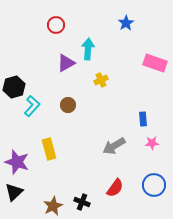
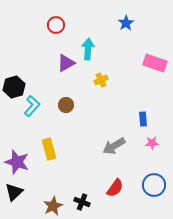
brown circle: moved 2 px left
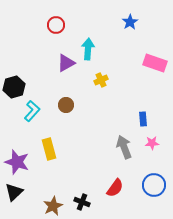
blue star: moved 4 px right, 1 px up
cyan L-shape: moved 5 px down
gray arrow: moved 10 px right, 1 px down; rotated 100 degrees clockwise
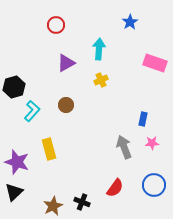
cyan arrow: moved 11 px right
blue rectangle: rotated 16 degrees clockwise
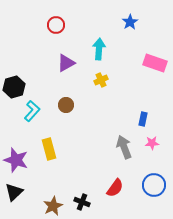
purple star: moved 1 px left, 2 px up
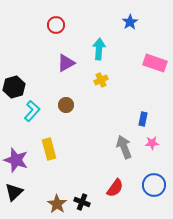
brown star: moved 4 px right, 2 px up; rotated 12 degrees counterclockwise
